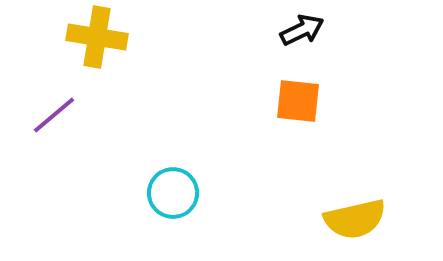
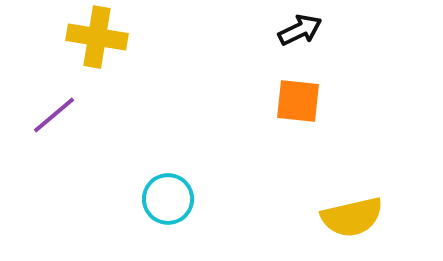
black arrow: moved 2 px left
cyan circle: moved 5 px left, 6 px down
yellow semicircle: moved 3 px left, 2 px up
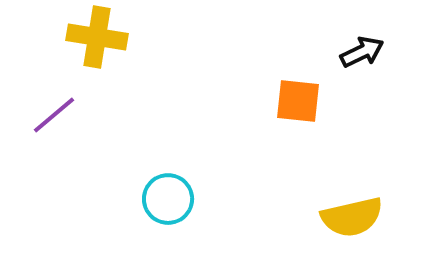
black arrow: moved 62 px right, 22 px down
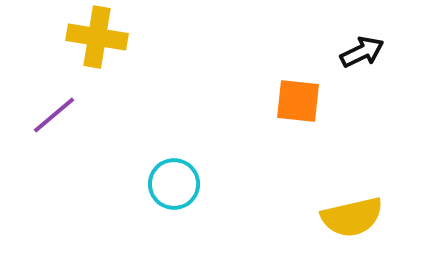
cyan circle: moved 6 px right, 15 px up
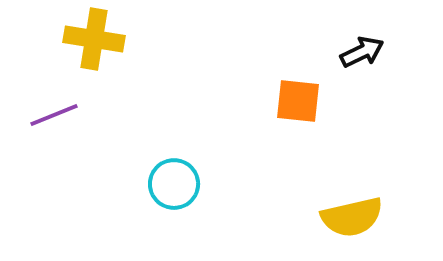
yellow cross: moved 3 px left, 2 px down
purple line: rotated 18 degrees clockwise
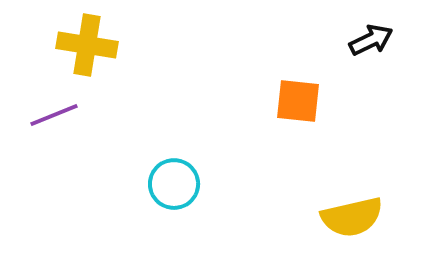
yellow cross: moved 7 px left, 6 px down
black arrow: moved 9 px right, 12 px up
